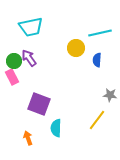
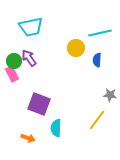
pink rectangle: moved 3 px up
orange arrow: rotated 128 degrees clockwise
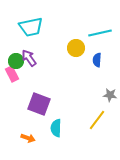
green circle: moved 2 px right
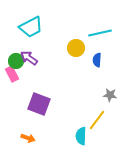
cyan trapezoid: rotated 15 degrees counterclockwise
purple arrow: rotated 18 degrees counterclockwise
cyan semicircle: moved 25 px right, 8 px down
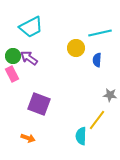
green circle: moved 3 px left, 5 px up
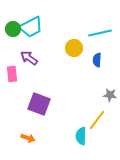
yellow circle: moved 2 px left
green circle: moved 27 px up
pink rectangle: rotated 21 degrees clockwise
